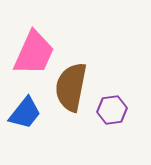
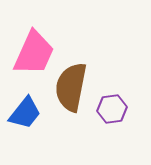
purple hexagon: moved 1 px up
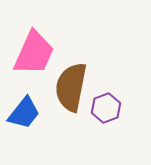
purple hexagon: moved 6 px left, 1 px up; rotated 12 degrees counterclockwise
blue trapezoid: moved 1 px left
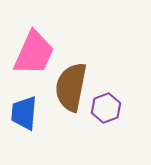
blue trapezoid: rotated 147 degrees clockwise
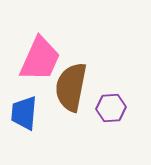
pink trapezoid: moved 6 px right, 6 px down
purple hexagon: moved 5 px right; rotated 16 degrees clockwise
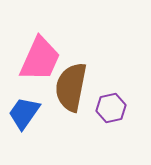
purple hexagon: rotated 8 degrees counterclockwise
blue trapezoid: rotated 30 degrees clockwise
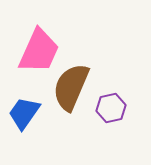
pink trapezoid: moved 1 px left, 8 px up
brown semicircle: rotated 12 degrees clockwise
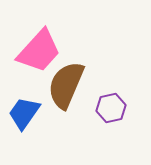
pink trapezoid: rotated 18 degrees clockwise
brown semicircle: moved 5 px left, 2 px up
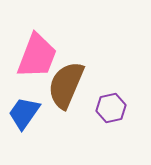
pink trapezoid: moved 2 px left, 5 px down; rotated 21 degrees counterclockwise
